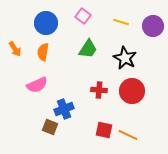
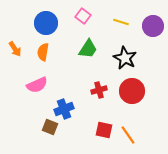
red cross: rotated 21 degrees counterclockwise
orange line: rotated 30 degrees clockwise
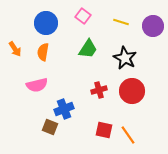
pink semicircle: rotated 10 degrees clockwise
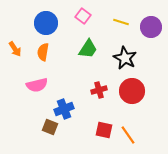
purple circle: moved 2 px left, 1 px down
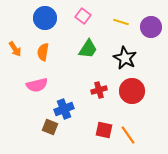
blue circle: moved 1 px left, 5 px up
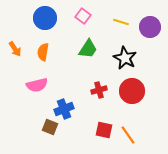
purple circle: moved 1 px left
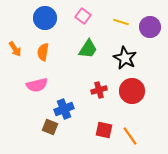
orange line: moved 2 px right, 1 px down
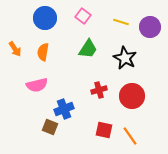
red circle: moved 5 px down
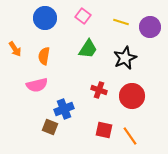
orange semicircle: moved 1 px right, 4 px down
black star: rotated 20 degrees clockwise
red cross: rotated 35 degrees clockwise
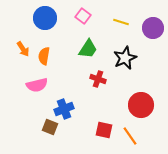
purple circle: moved 3 px right, 1 px down
orange arrow: moved 8 px right
red cross: moved 1 px left, 11 px up
red circle: moved 9 px right, 9 px down
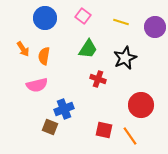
purple circle: moved 2 px right, 1 px up
